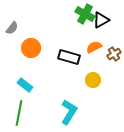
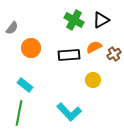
green cross: moved 11 px left, 6 px down
black rectangle: moved 2 px up; rotated 20 degrees counterclockwise
cyan L-shape: rotated 105 degrees clockwise
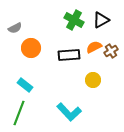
gray semicircle: moved 3 px right; rotated 24 degrees clockwise
brown cross: moved 3 px left, 3 px up
green line: rotated 10 degrees clockwise
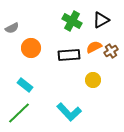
green cross: moved 2 px left, 1 px down
gray semicircle: moved 3 px left
green line: rotated 25 degrees clockwise
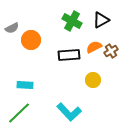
orange circle: moved 8 px up
cyan rectangle: rotated 35 degrees counterclockwise
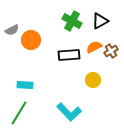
black triangle: moved 1 px left, 1 px down
gray semicircle: moved 2 px down
green line: rotated 15 degrees counterclockwise
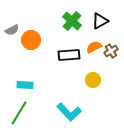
green cross: rotated 12 degrees clockwise
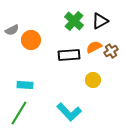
green cross: moved 2 px right
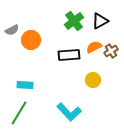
green cross: rotated 12 degrees clockwise
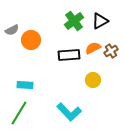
orange semicircle: moved 1 px left, 1 px down
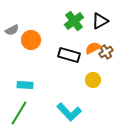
brown cross: moved 5 px left, 1 px down
black rectangle: rotated 20 degrees clockwise
